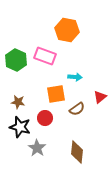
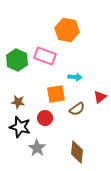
green hexagon: moved 1 px right
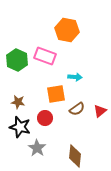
red triangle: moved 14 px down
brown diamond: moved 2 px left, 4 px down
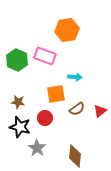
orange hexagon: rotated 20 degrees counterclockwise
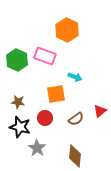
orange hexagon: rotated 25 degrees counterclockwise
cyan arrow: rotated 16 degrees clockwise
brown semicircle: moved 1 px left, 10 px down
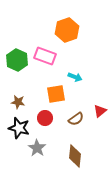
orange hexagon: rotated 15 degrees clockwise
black star: moved 1 px left, 1 px down
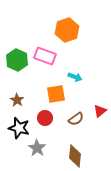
brown star: moved 1 px left, 2 px up; rotated 24 degrees clockwise
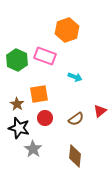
orange square: moved 17 px left
brown star: moved 4 px down
gray star: moved 4 px left, 1 px down
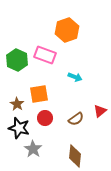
pink rectangle: moved 1 px up
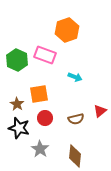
brown semicircle: rotated 21 degrees clockwise
gray star: moved 7 px right
